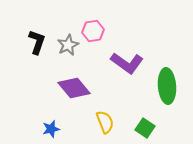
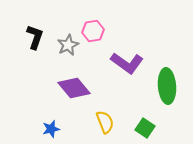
black L-shape: moved 2 px left, 5 px up
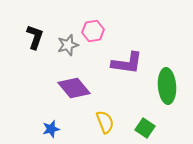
gray star: rotated 10 degrees clockwise
purple L-shape: rotated 28 degrees counterclockwise
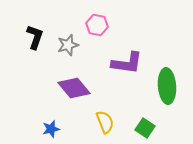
pink hexagon: moved 4 px right, 6 px up; rotated 20 degrees clockwise
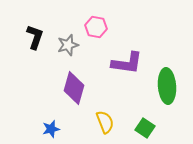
pink hexagon: moved 1 px left, 2 px down
purple diamond: rotated 56 degrees clockwise
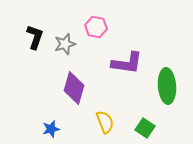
gray star: moved 3 px left, 1 px up
